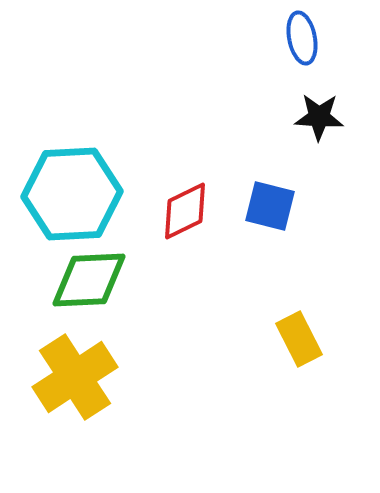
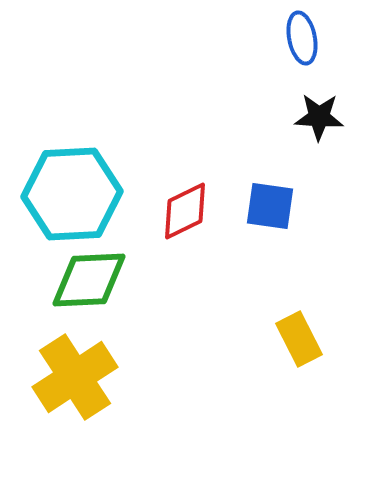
blue square: rotated 6 degrees counterclockwise
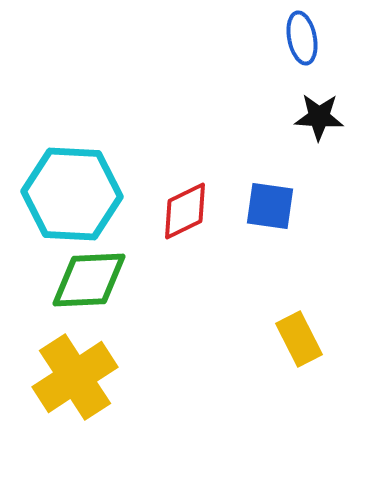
cyan hexagon: rotated 6 degrees clockwise
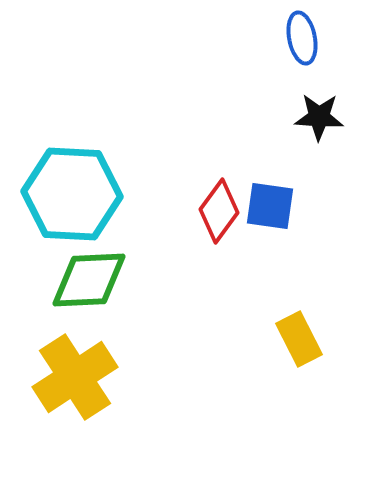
red diamond: moved 34 px right; rotated 28 degrees counterclockwise
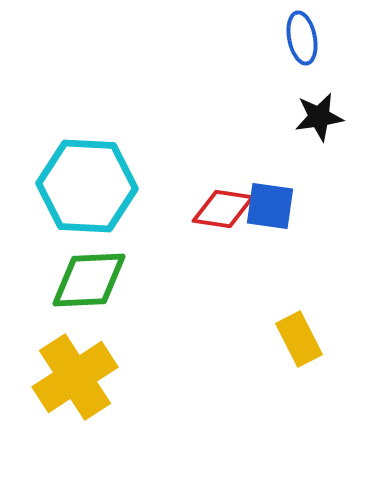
black star: rotated 12 degrees counterclockwise
cyan hexagon: moved 15 px right, 8 px up
red diamond: moved 4 px right, 2 px up; rotated 62 degrees clockwise
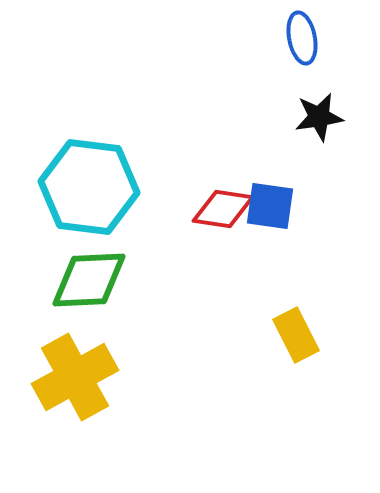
cyan hexagon: moved 2 px right, 1 px down; rotated 4 degrees clockwise
yellow rectangle: moved 3 px left, 4 px up
yellow cross: rotated 4 degrees clockwise
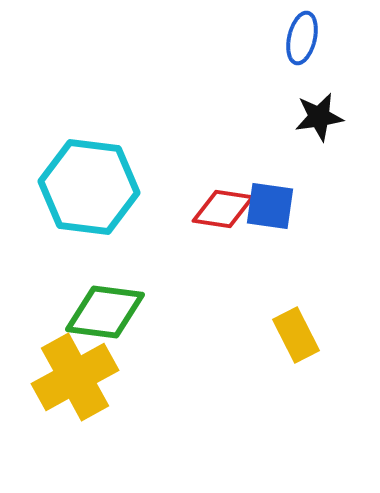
blue ellipse: rotated 24 degrees clockwise
green diamond: moved 16 px right, 32 px down; rotated 10 degrees clockwise
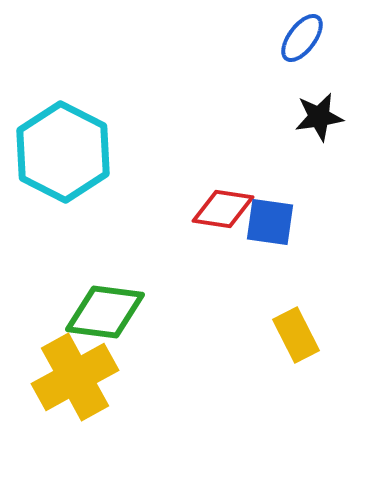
blue ellipse: rotated 24 degrees clockwise
cyan hexagon: moved 26 px left, 35 px up; rotated 20 degrees clockwise
blue square: moved 16 px down
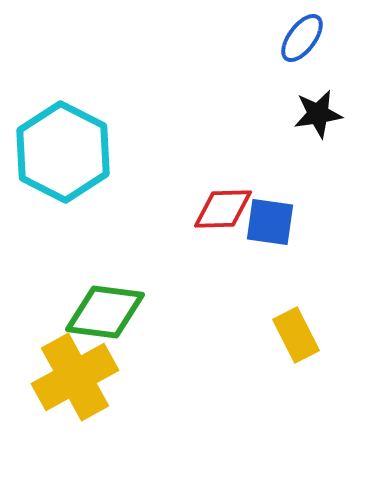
black star: moved 1 px left, 3 px up
red diamond: rotated 10 degrees counterclockwise
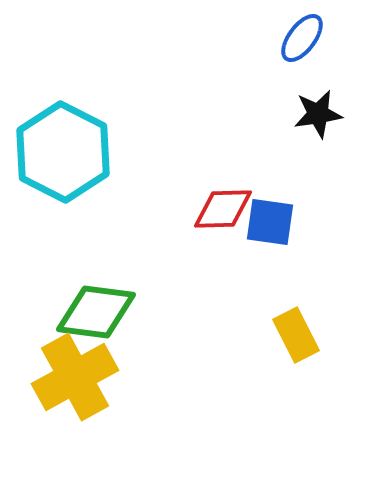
green diamond: moved 9 px left
